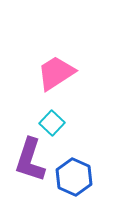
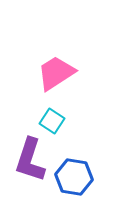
cyan square: moved 2 px up; rotated 10 degrees counterclockwise
blue hexagon: rotated 15 degrees counterclockwise
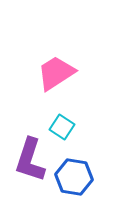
cyan square: moved 10 px right, 6 px down
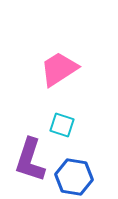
pink trapezoid: moved 3 px right, 4 px up
cyan square: moved 2 px up; rotated 15 degrees counterclockwise
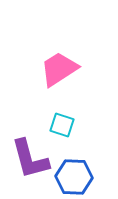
purple L-shape: moved 1 px up; rotated 33 degrees counterclockwise
blue hexagon: rotated 6 degrees counterclockwise
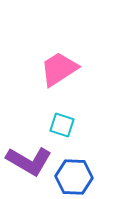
purple L-shape: moved 1 px left, 2 px down; rotated 45 degrees counterclockwise
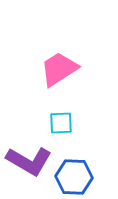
cyan square: moved 1 px left, 2 px up; rotated 20 degrees counterclockwise
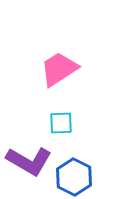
blue hexagon: rotated 24 degrees clockwise
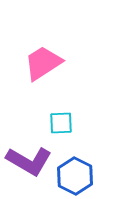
pink trapezoid: moved 16 px left, 6 px up
blue hexagon: moved 1 px right, 1 px up
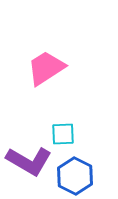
pink trapezoid: moved 3 px right, 5 px down
cyan square: moved 2 px right, 11 px down
